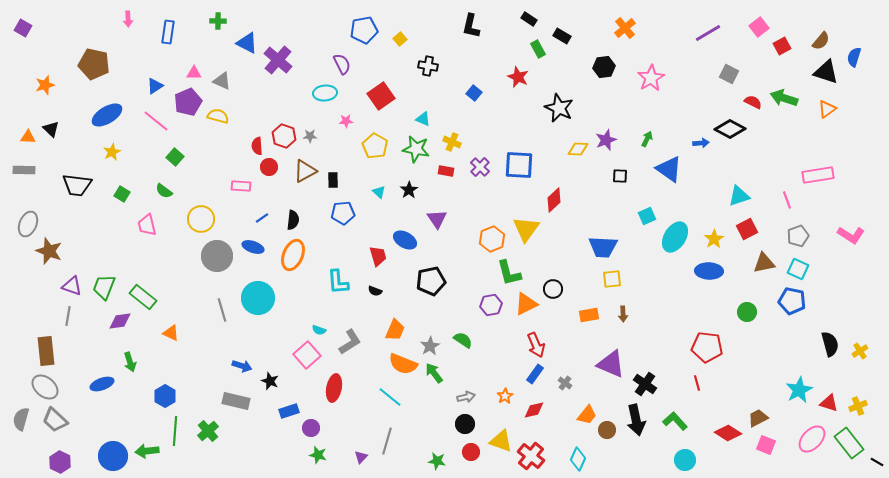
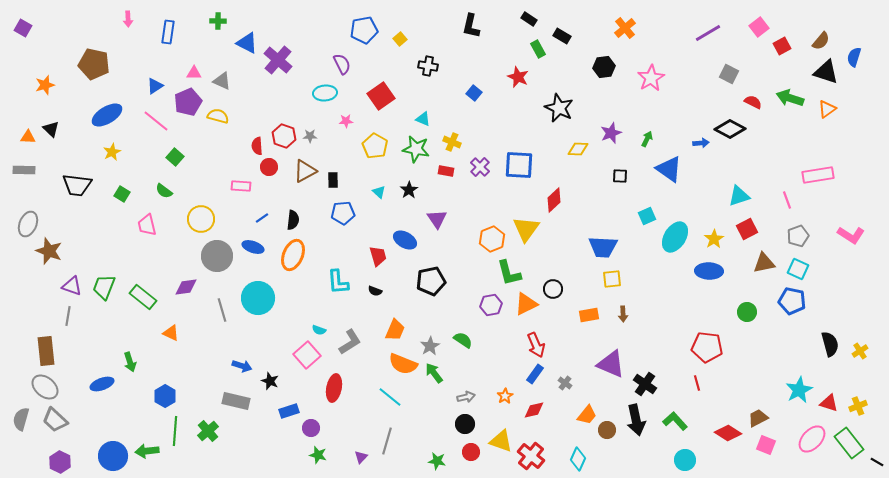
green arrow at (784, 98): moved 6 px right
purple star at (606, 140): moved 5 px right, 7 px up
purple diamond at (120, 321): moved 66 px right, 34 px up
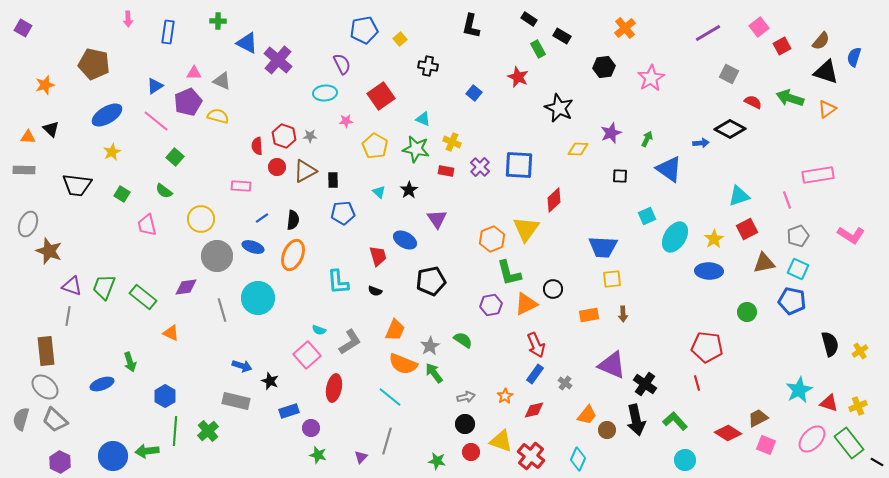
red circle at (269, 167): moved 8 px right
purple triangle at (611, 364): moved 1 px right, 1 px down
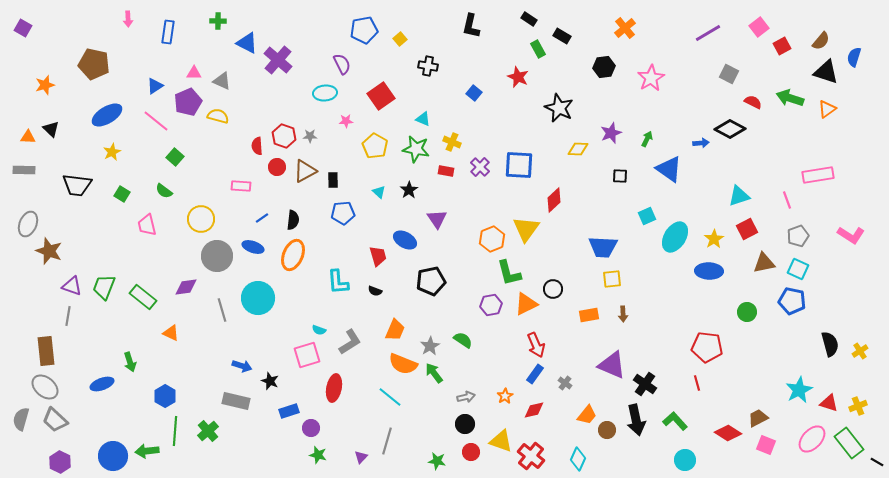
pink square at (307, 355): rotated 24 degrees clockwise
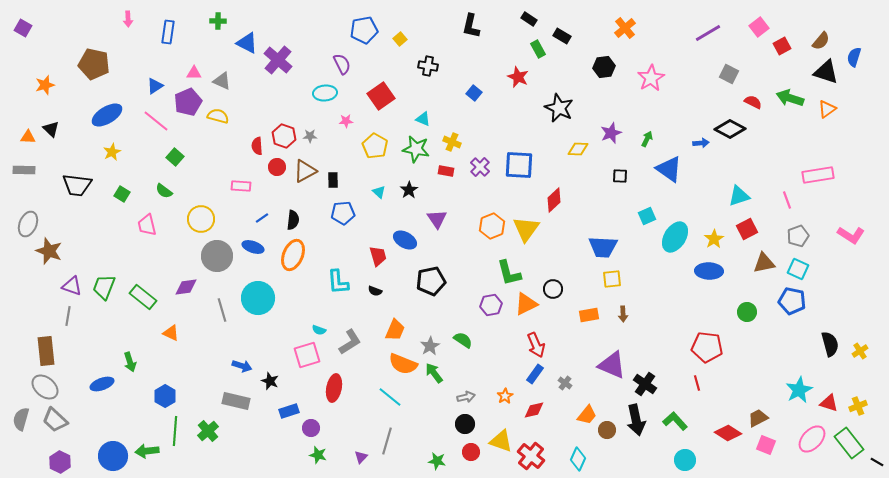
orange hexagon at (492, 239): moved 13 px up
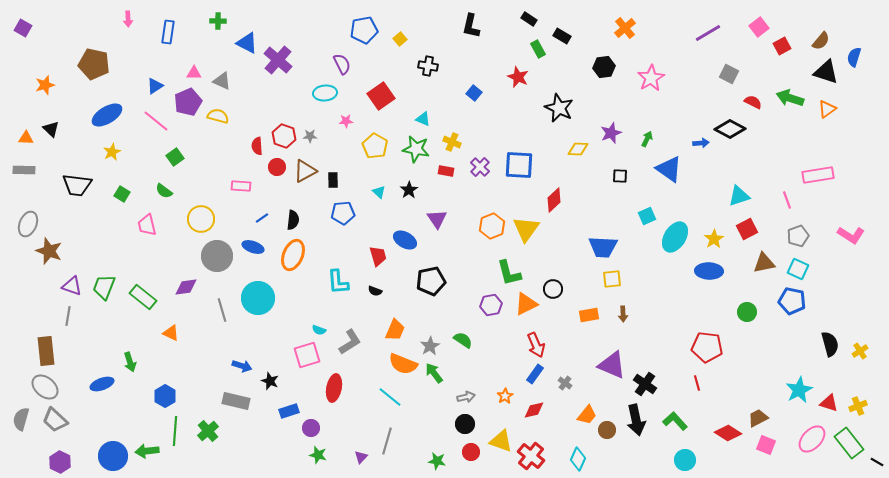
orange triangle at (28, 137): moved 2 px left, 1 px down
green square at (175, 157): rotated 12 degrees clockwise
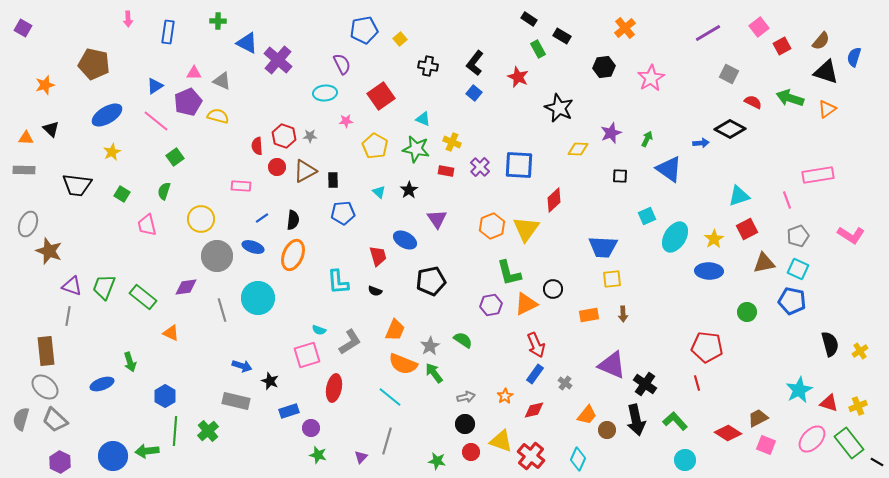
black L-shape at (471, 26): moved 4 px right, 37 px down; rotated 25 degrees clockwise
green semicircle at (164, 191): rotated 72 degrees clockwise
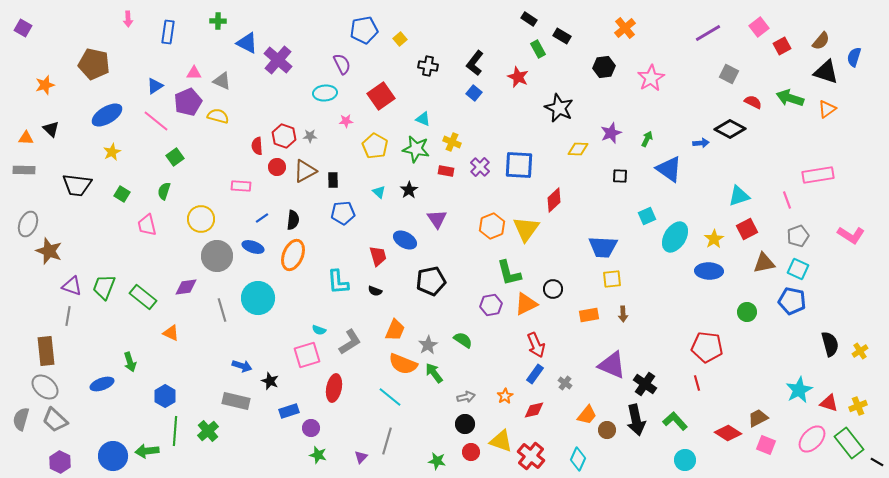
gray star at (430, 346): moved 2 px left, 1 px up
